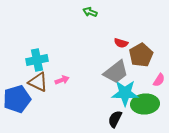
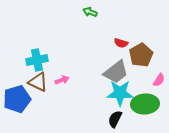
cyan star: moved 5 px left
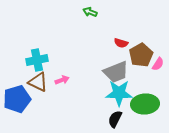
gray trapezoid: rotated 16 degrees clockwise
pink semicircle: moved 1 px left, 16 px up
cyan star: moved 1 px left
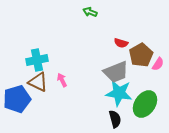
pink arrow: rotated 96 degrees counterclockwise
cyan star: rotated 8 degrees clockwise
green ellipse: rotated 52 degrees counterclockwise
black semicircle: rotated 138 degrees clockwise
